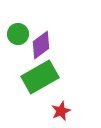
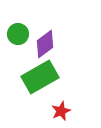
purple diamond: moved 4 px right, 1 px up
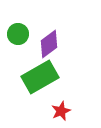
purple diamond: moved 4 px right
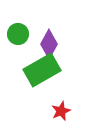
purple diamond: rotated 24 degrees counterclockwise
green rectangle: moved 2 px right, 7 px up
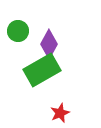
green circle: moved 3 px up
red star: moved 1 px left, 2 px down
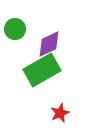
green circle: moved 3 px left, 2 px up
purple diamond: rotated 36 degrees clockwise
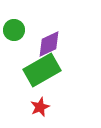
green circle: moved 1 px left, 1 px down
red star: moved 20 px left, 6 px up
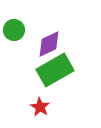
green rectangle: moved 13 px right
red star: rotated 18 degrees counterclockwise
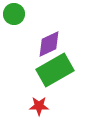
green circle: moved 16 px up
red star: moved 1 px left, 1 px up; rotated 30 degrees counterclockwise
